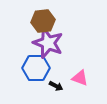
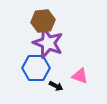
pink triangle: moved 2 px up
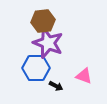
pink triangle: moved 4 px right
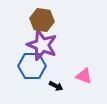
brown hexagon: moved 1 px left, 1 px up; rotated 15 degrees clockwise
purple star: moved 6 px left, 2 px down
blue hexagon: moved 4 px left, 2 px up
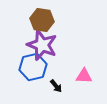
blue hexagon: moved 1 px right, 1 px down; rotated 12 degrees counterclockwise
pink triangle: rotated 18 degrees counterclockwise
black arrow: rotated 24 degrees clockwise
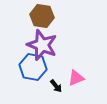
brown hexagon: moved 4 px up
blue hexagon: rotated 24 degrees clockwise
pink triangle: moved 8 px left, 2 px down; rotated 24 degrees counterclockwise
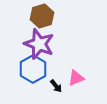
brown hexagon: rotated 25 degrees counterclockwise
purple star: moved 3 px left, 1 px up
blue hexagon: moved 2 px down; rotated 20 degrees clockwise
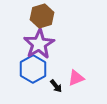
purple star: rotated 20 degrees clockwise
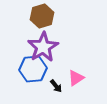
purple star: moved 4 px right, 3 px down
blue hexagon: rotated 24 degrees clockwise
pink triangle: rotated 12 degrees counterclockwise
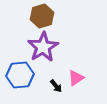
blue hexagon: moved 13 px left, 6 px down
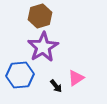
brown hexagon: moved 2 px left
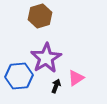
purple star: moved 3 px right, 11 px down
blue hexagon: moved 1 px left, 1 px down
black arrow: rotated 120 degrees counterclockwise
